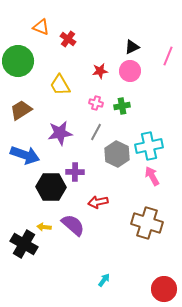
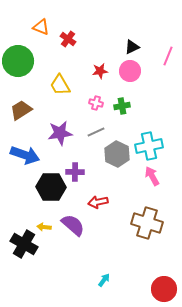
gray line: rotated 36 degrees clockwise
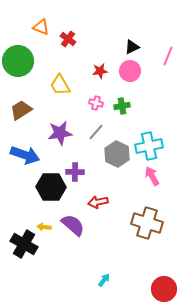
gray line: rotated 24 degrees counterclockwise
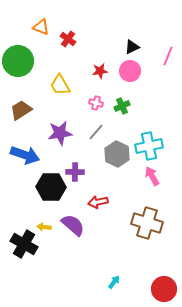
green cross: rotated 14 degrees counterclockwise
cyan arrow: moved 10 px right, 2 px down
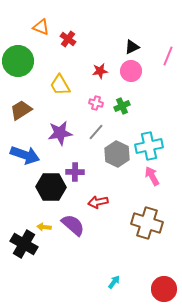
pink circle: moved 1 px right
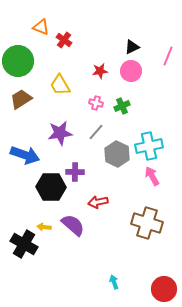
red cross: moved 4 px left, 1 px down
brown trapezoid: moved 11 px up
cyan arrow: rotated 56 degrees counterclockwise
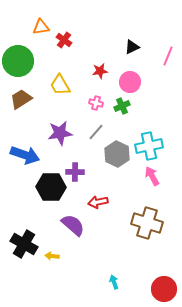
orange triangle: rotated 30 degrees counterclockwise
pink circle: moved 1 px left, 11 px down
yellow arrow: moved 8 px right, 29 px down
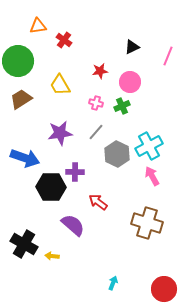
orange triangle: moved 3 px left, 1 px up
cyan cross: rotated 16 degrees counterclockwise
blue arrow: moved 3 px down
red arrow: rotated 48 degrees clockwise
cyan arrow: moved 1 px left, 1 px down; rotated 40 degrees clockwise
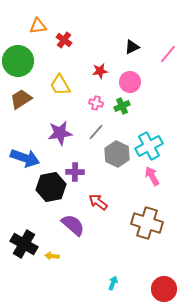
pink line: moved 2 px up; rotated 18 degrees clockwise
black hexagon: rotated 12 degrees counterclockwise
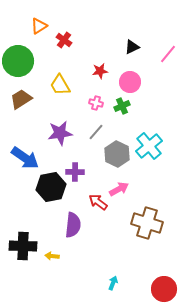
orange triangle: moved 1 px right; rotated 24 degrees counterclockwise
cyan cross: rotated 12 degrees counterclockwise
blue arrow: rotated 16 degrees clockwise
pink arrow: moved 33 px left, 13 px down; rotated 90 degrees clockwise
purple semicircle: rotated 55 degrees clockwise
black cross: moved 1 px left, 2 px down; rotated 28 degrees counterclockwise
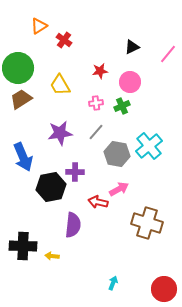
green circle: moved 7 px down
pink cross: rotated 24 degrees counterclockwise
gray hexagon: rotated 15 degrees counterclockwise
blue arrow: moved 2 px left, 1 px up; rotated 32 degrees clockwise
red arrow: rotated 24 degrees counterclockwise
